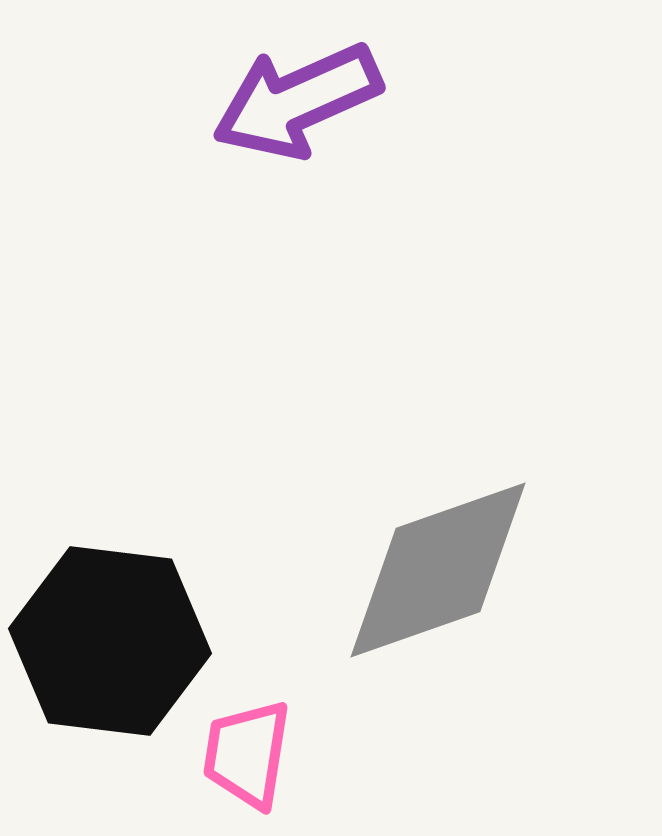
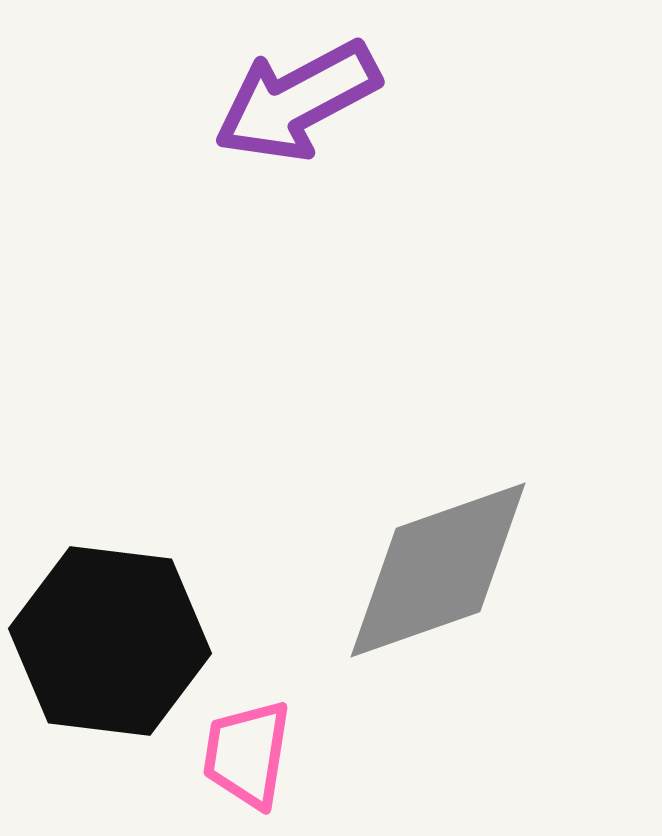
purple arrow: rotated 4 degrees counterclockwise
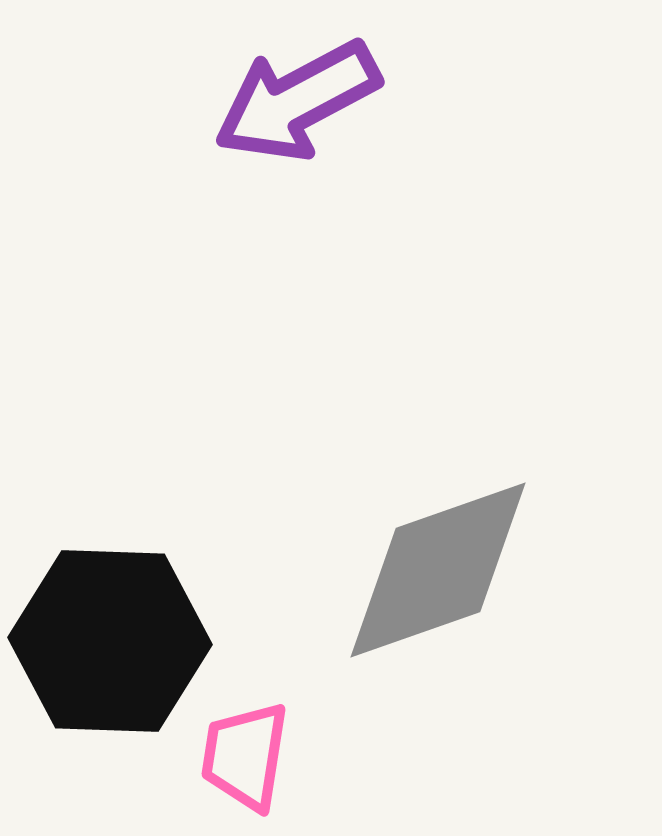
black hexagon: rotated 5 degrees counterclockwise
pink trapezoid: moved 2 px left, 2 px down
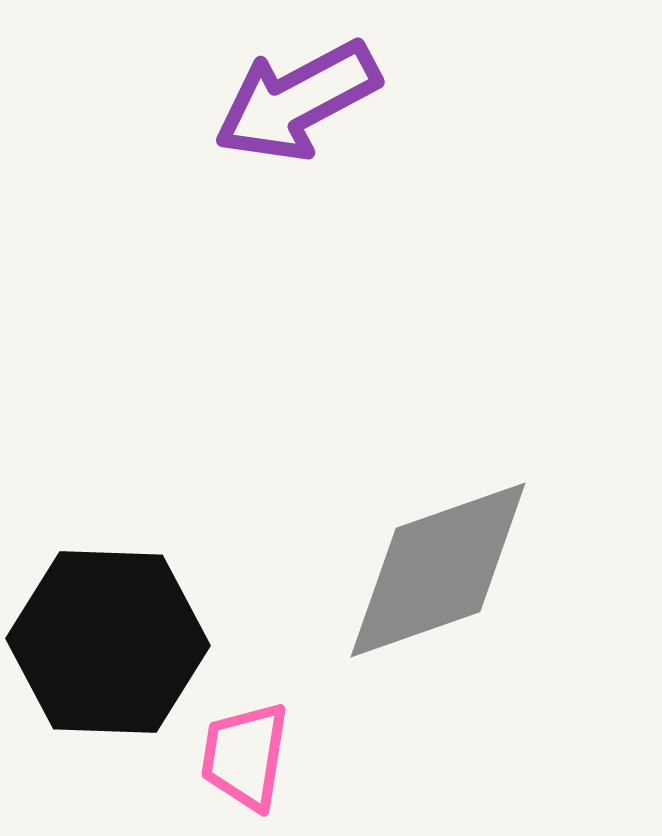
black hexagon: moved 2 px left, 1 px down
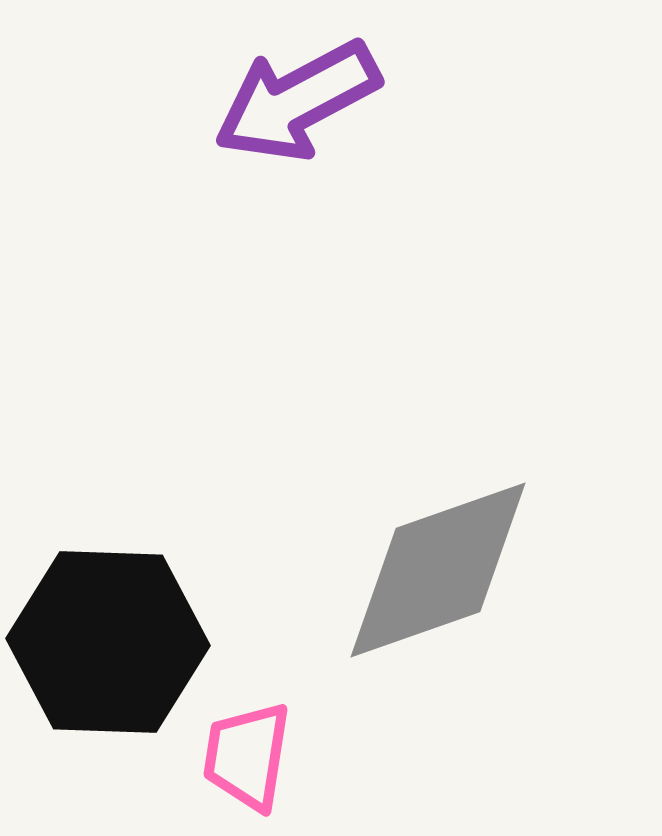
pink trapezoid: moved 2 px right
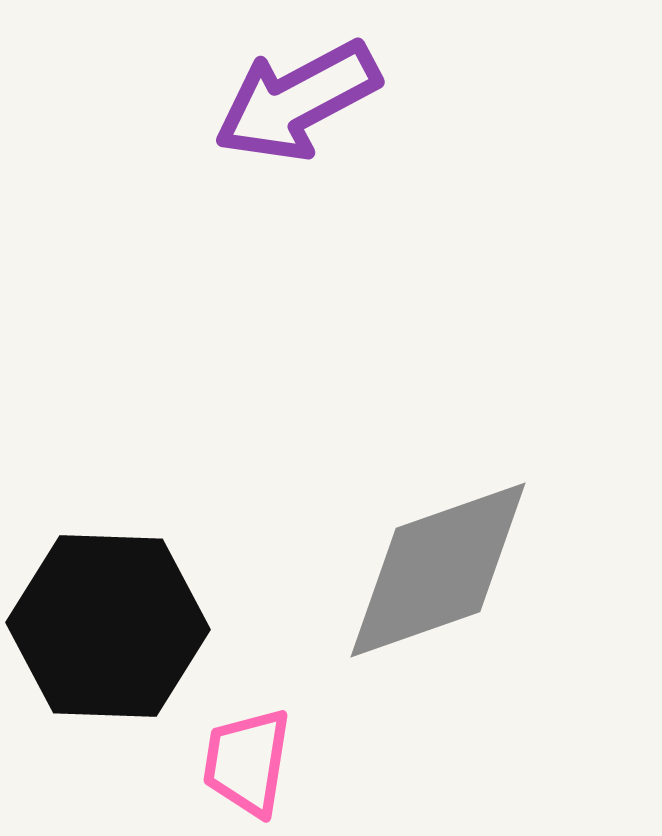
black hexagon: moved 16 px up
pink trapezoid: moved 6 px down
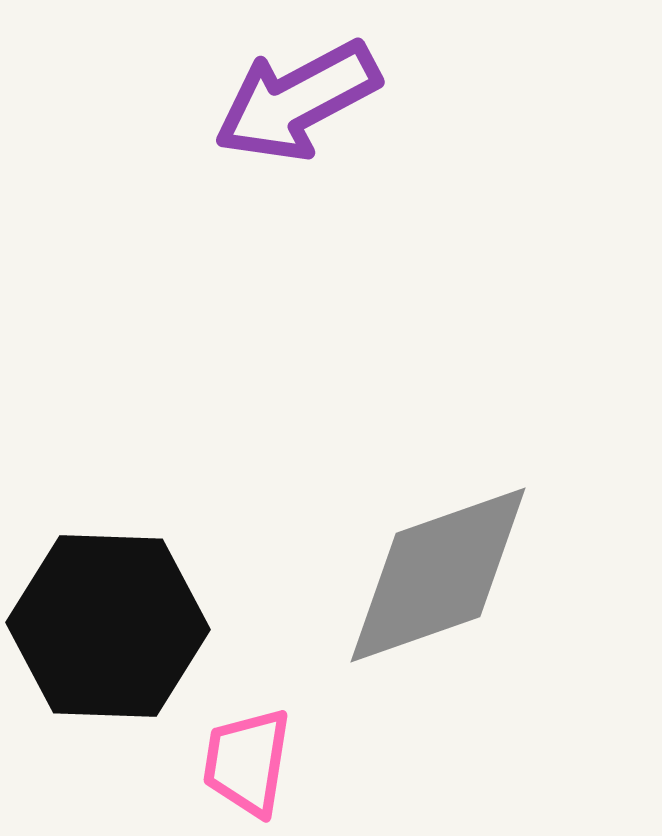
gray diamond: moved 5 px down
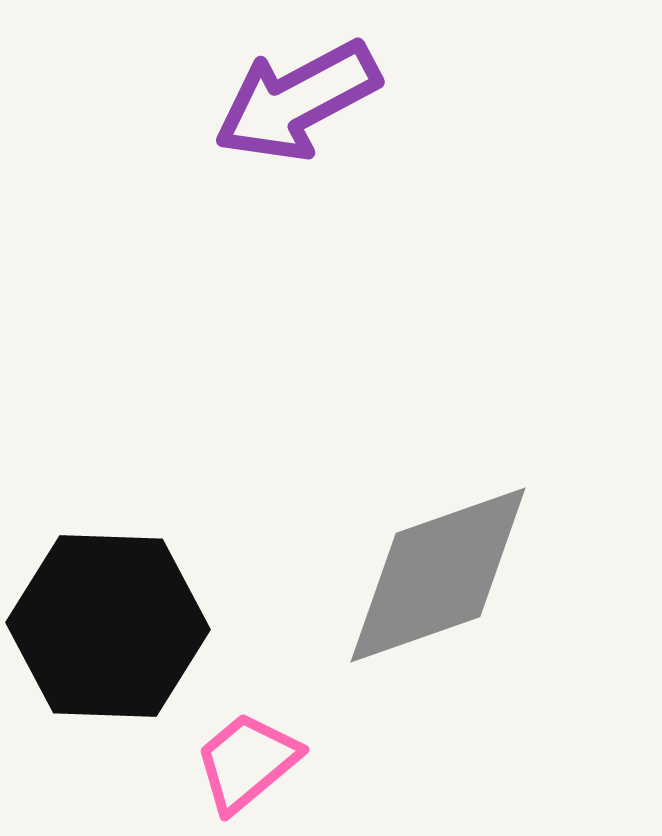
pink trapezoid: rotated 41 degrees clockwise
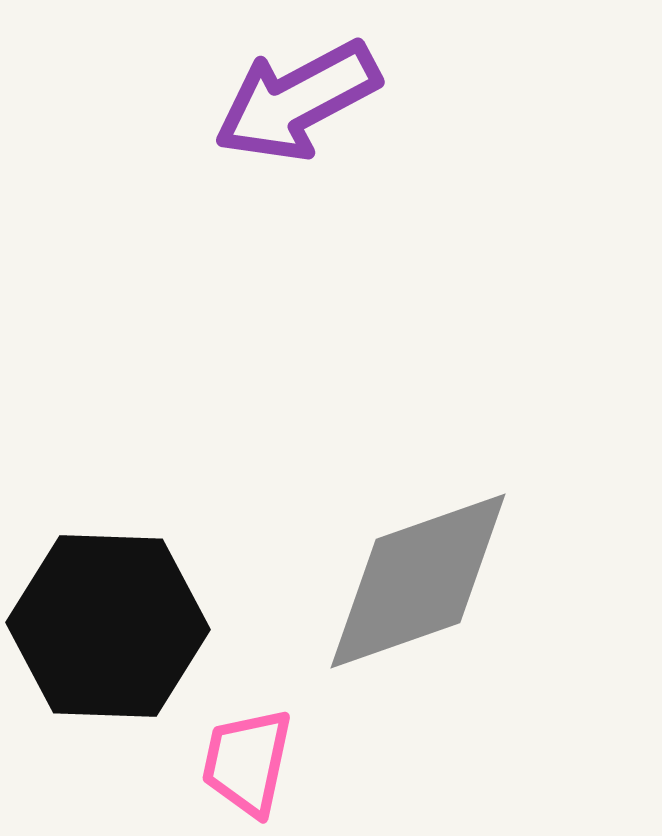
gray diamond: moved 20 px left, 6 px down
pink trapezoid: rotated 38 degrees counterclockwise
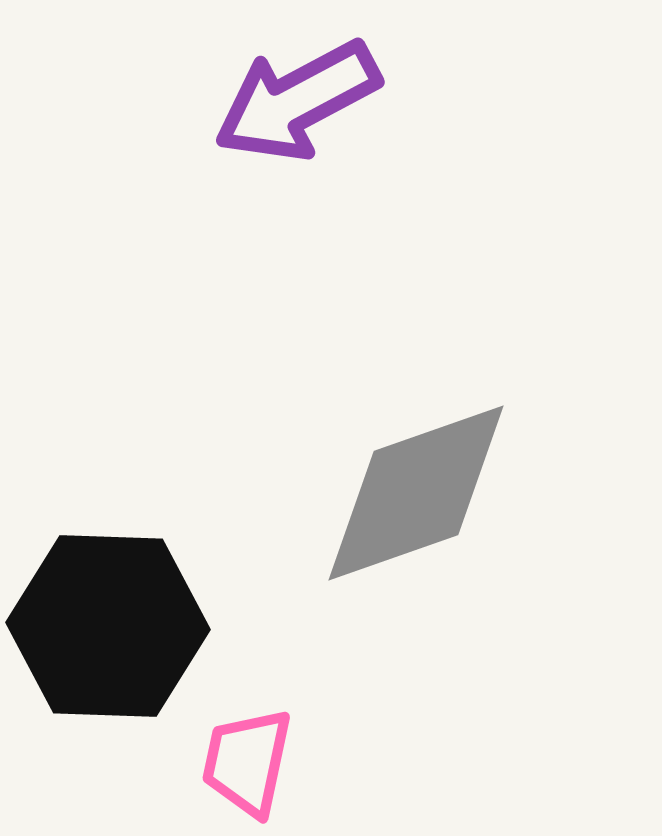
gray diamond: moved 2 px left, 88 px up
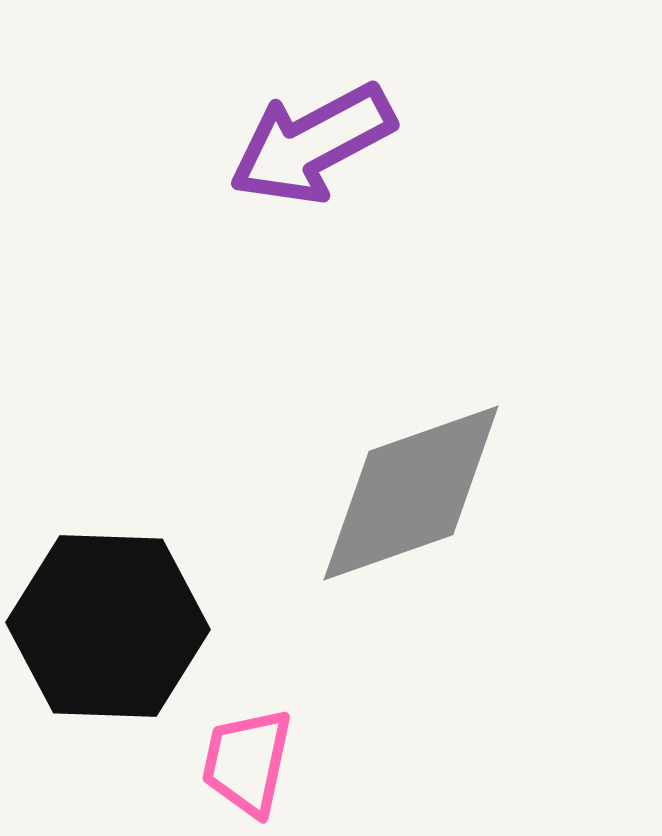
purple arrow: moved 15 px right, 43 px down
gray diamond: moved 5 px left
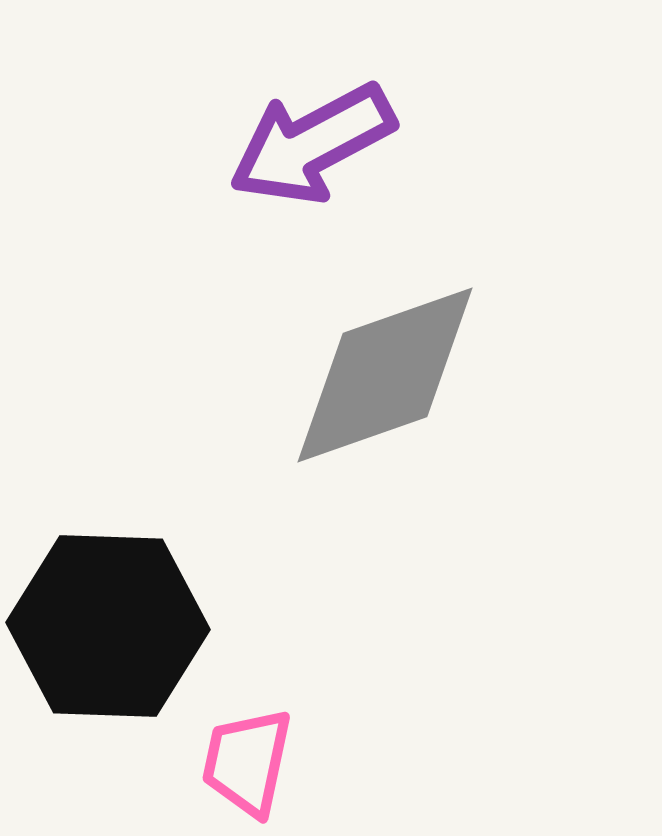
gray diamond: moved 26 px left, 118 px up
